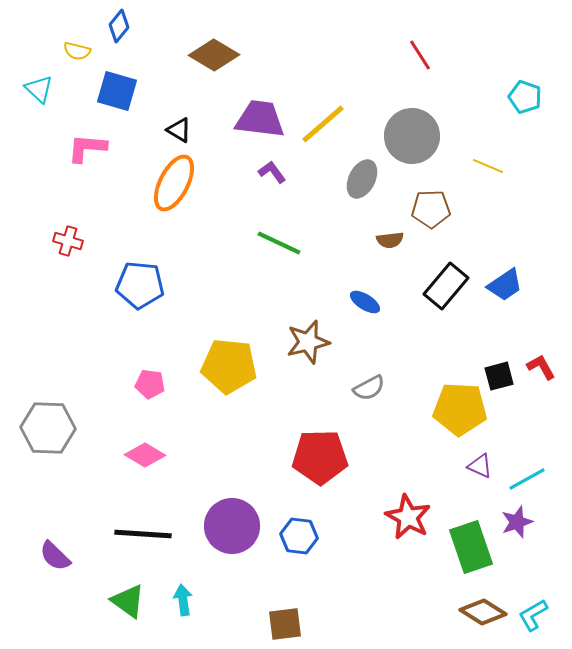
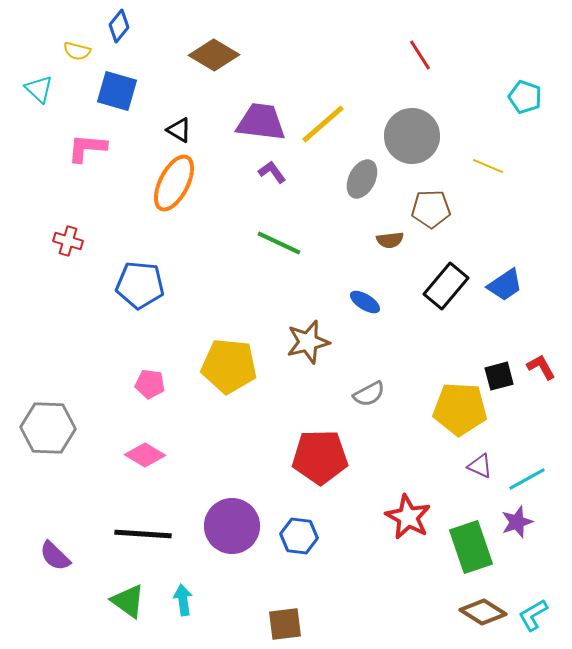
purple trapezoid at (260, 119): moved 1 px right, 3 px down
gray semicircle at (369, 388): moved 6 px down
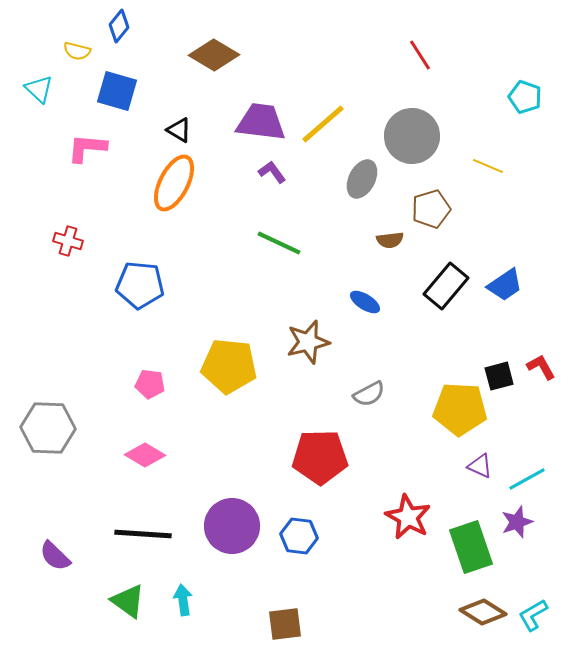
brown pentagon at (431, 209): rotated 15 degrees counterclockwise
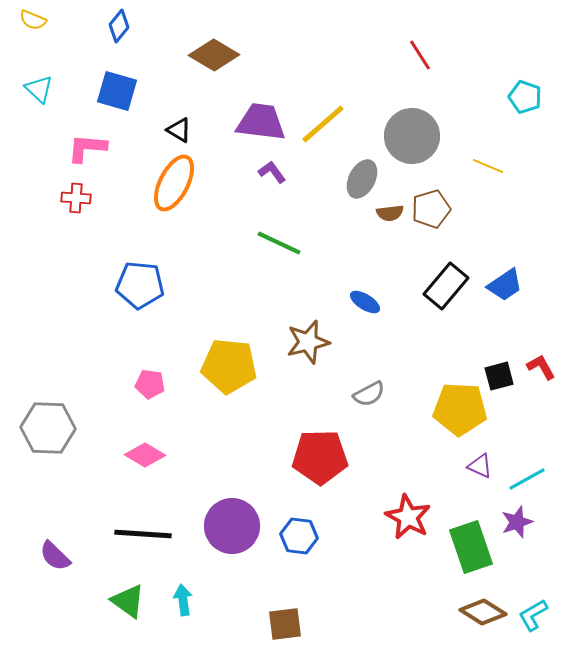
yellow semicircle at (77, 51): moved 44 px left, 31 px up; rotated 8 degrees clockwise
brown semicircle at (390, 240): moved 27 px up
red cross at (68, 241): moved 8 px right, 43 px up; rotated 12 degrees counterclockwise
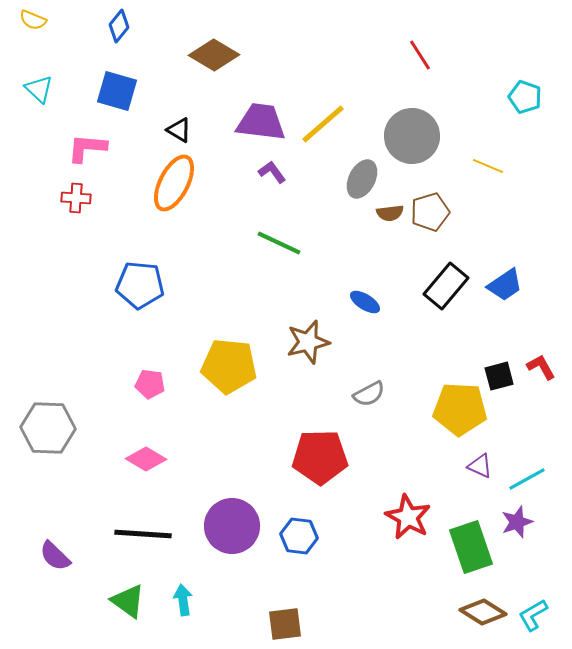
brown pentagon at (431, 209): moved 1 px left, 3 px down
pink diamond at (145, 455): moved 1 px right, 4 px down
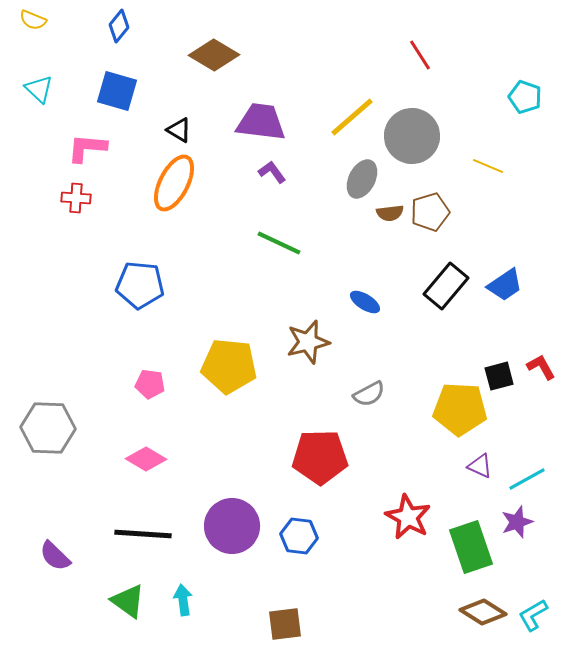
yellow line at (323, 124): moved 29 px right, 7 px up
